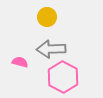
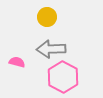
pink semicircle: moved 3 px left
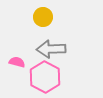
yellow circle: moved 4 px left
pink hexagon: moved 18 px left
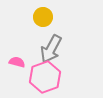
gray arrow: rotated 60 degrees counterclockwise
pink hexagon: rotated 12 degrees clockwise
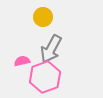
pink semicircle: moved 5 px right, 1 px up; rotated 28 degrees counterclockwise
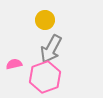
yellow circle: moved 2 px right, 3 px down
pink semicircle: moved 8 px left, 3 px down
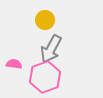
pink semicircle: rotated 21 degrees clockwise
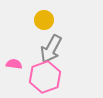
yellow circle: moved 1 px left
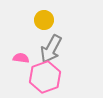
pink semicircle: moved 7 px right, 6 px up
